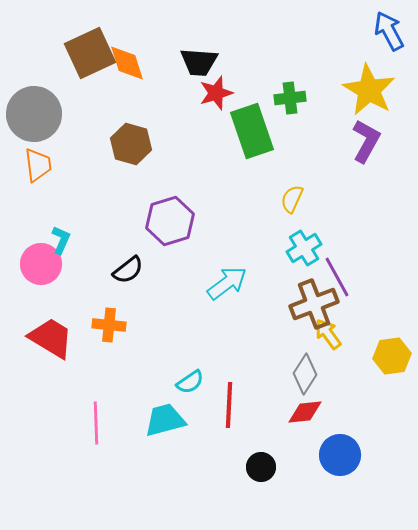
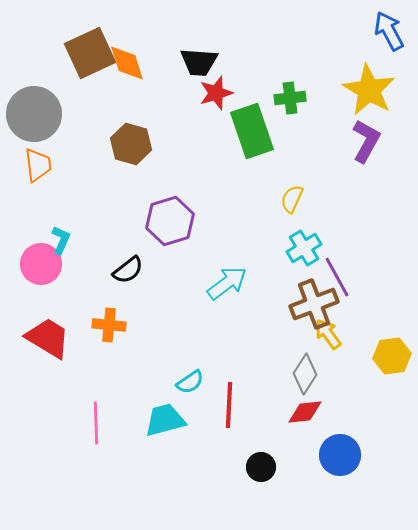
red trapezoid: moved 3 px left
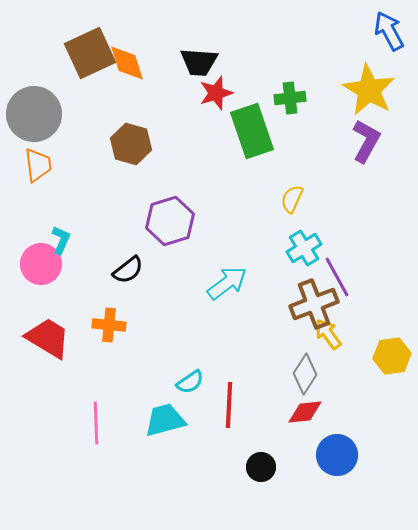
blue circle: moved 3 px left
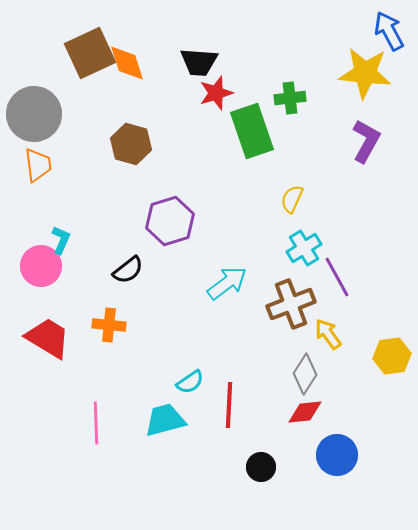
yellow star: moved 4 px left, 17 px up; rotated 24 degrees counterclockwise
pink circle: moved 2 px down
brown cross: moved 23 px left
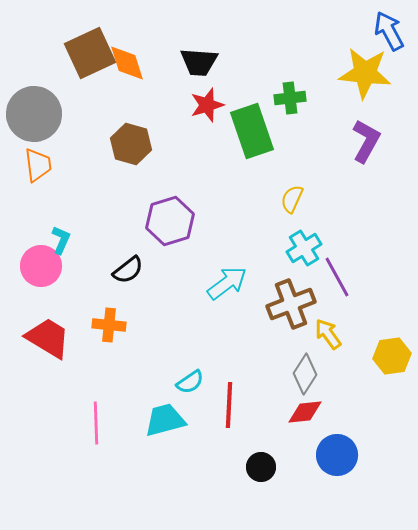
red star: moved 9 px left, 12 px down
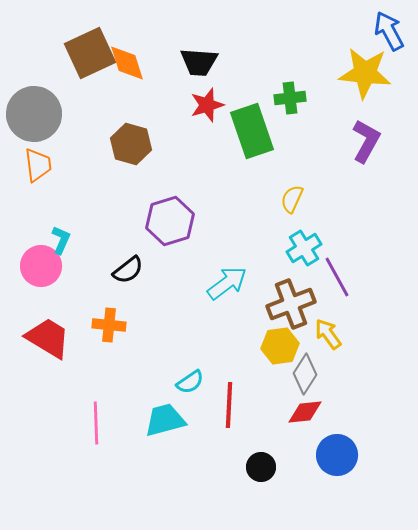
yellow hexagon: moved 112 px left, 10 px up
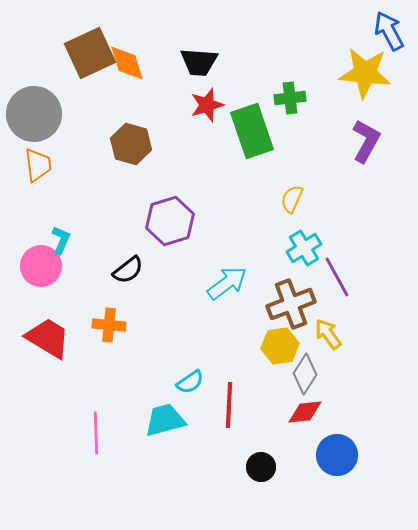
pink line: moved 10 px down
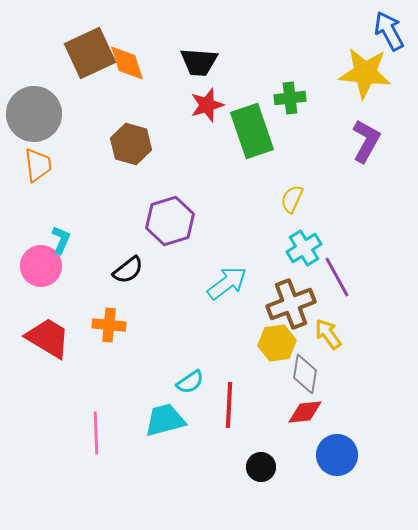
yellow hexagon: moved 3 px left, 3 px up
gray diamond: rotated 24 degrees counterclockwise
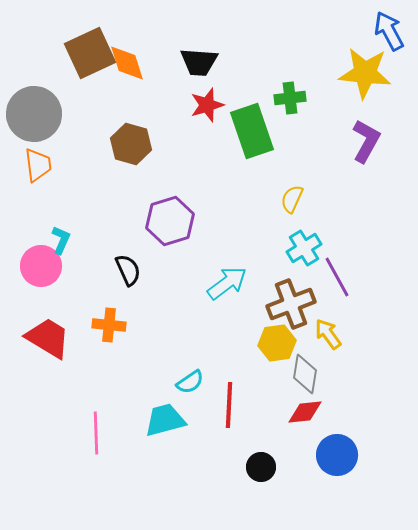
black semicircle: rotated 76 degrees counterclockwise
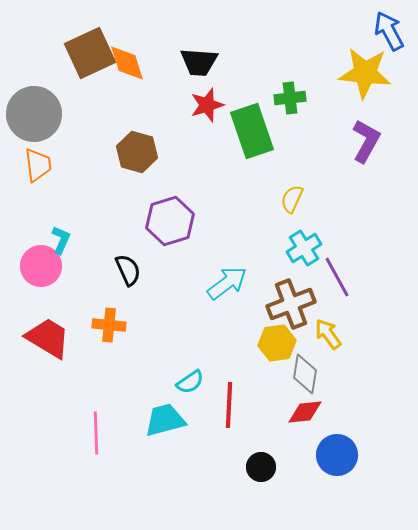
brown hexagon: moved 6 px right, 8 px down
